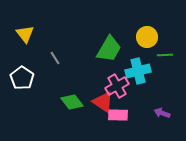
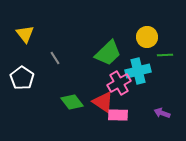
green trapezoid: moved 1 px left, 4 px down; rotated 16 degrees clockwise
pink cross: moved 2 px right, 3 px up
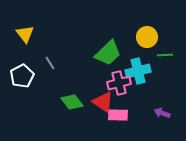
gray line: moved 5 px left, 5 px down
white pentagon: moved 2 px up; rotated 10 degrees clockwise
pink cross: rotated 15 degrees clockwise
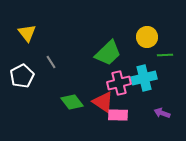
yellow triangle: moved 2 px right, 1 px up
gray line: moved 1 px right, 1 px up
cyan cross: moved 6 px right, 7 px down
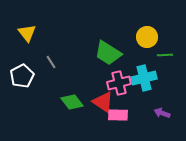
green trapezoid: rotated 76 degrees clockwise
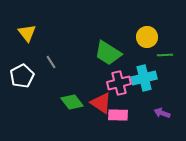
red triangle: moved 2 px left, 1 px down
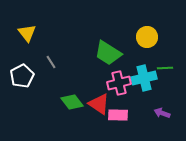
green line: moved 13 px down
red triangle: moved 2 px left, 1 px down
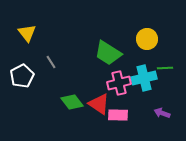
yellow circle: moved 2 px down
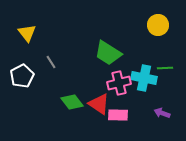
yellow circle: moved 11 px right, 14 px up
cyan cross: rotated 25 degrees clockwise
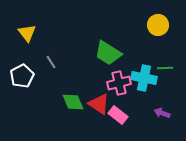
green diamond: moved 1 px right; rotated 15 degrees clockwise
pink rectangle: rotated 36 degrees clockwise
